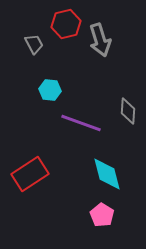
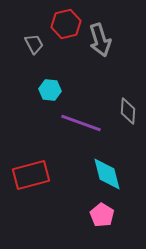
red rectangle: moved 1 px right, 1 px down; rotated 18 degrees clockwise
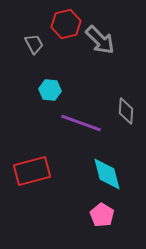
gray arrow: rotated 28 degrees counterclockwise
gray diamond: moved 2 px left
red rectangle: moved 1 px right, 4 px up
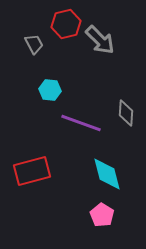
gray diamond: moved 2 px down
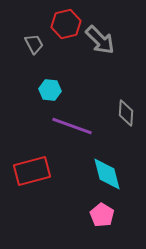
purple line: moved 9 px left, 3 px down
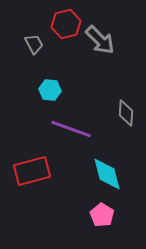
purple line: moved 1 px left, 3 px down
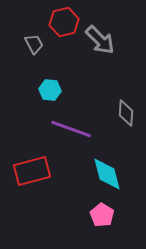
red hexagon: moved 2 px left, 2 px up
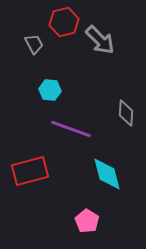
red rectangle: moved 2 px left
pink pentagon: moved 15 px left, 6 px down
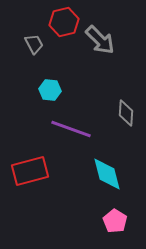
pink pentagon: moved 28 px right
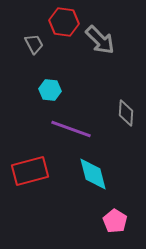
red hexagon: rotated 20 degrees clockwise
cyan diamond: moved 14 px left
